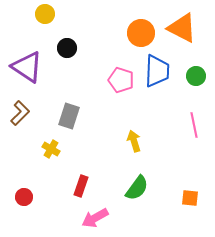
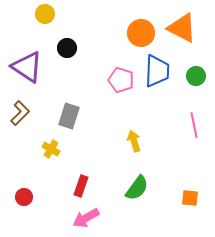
pink arrow: moved 9 px left
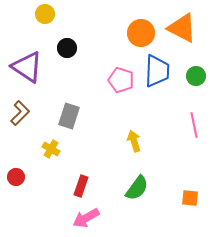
red circle: moved 8 px left, 20 px up
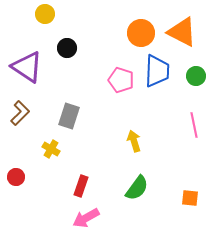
orange triangle: moved 4 px down
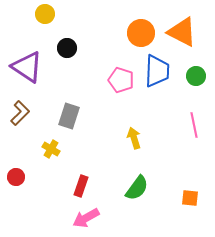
yellow arrow: moved 3 px up
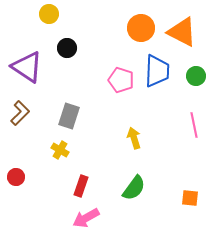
yellow circle: moved 4 px right
orange circle: moved 5 px up
yellow cross: moved 9 px right, 1 px down
green semicircle: moved 3 px left
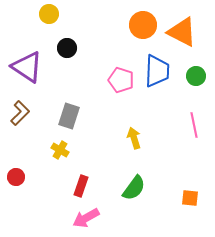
orange circle: moved 2 px right, 3 px up
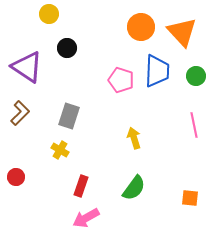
orange circle: moved 2 px left, 2 px down
orange triangle: rotated 20 degrees clockwise
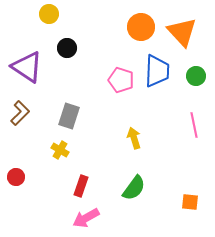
orange square: moved 4 px down
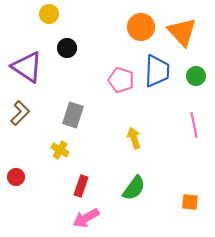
gray rectangle: moved 4 px right, 1 px up
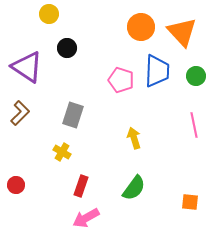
yellow cross: moved 2 px right, 2 px down
red circle: moved 8 px down
